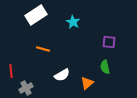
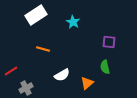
red line: rotated 64 degrees clockwise
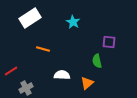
white rectangle: moved 6 px left, 3 px down
green semicircle: moved 8 px left, 6 px up
white semicircle: rotated 147 degrees counterclockwise
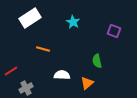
purple square: moved 5 px right, 11 px up; rotated 16 degrees clockwise
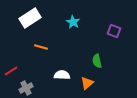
orange line: moved 2 px left, 2 px up
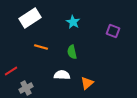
purple square: moved 1 px left
green semicircle: moved 25 px left, 9 px up
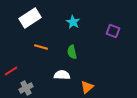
orange triangle: moved 4 px down
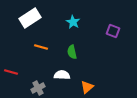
red line: moved 1 px down; rotated 48 degrees clockwise
gray cross: moved 12 px right
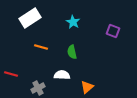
red line: moved 2 px down
